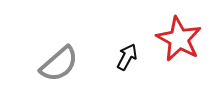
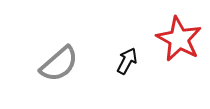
black arrow: moved 4 px down
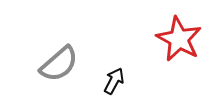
black arrow: moved 13 px left, 20 px down
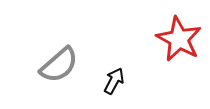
gray semicircle: moved 1 px down
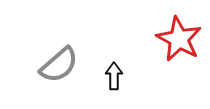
black arrow: moved 5 px up; rotated 28 degrees counterclockwise
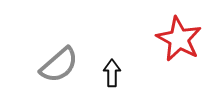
black arrow: moved 2 px left, 3 px up
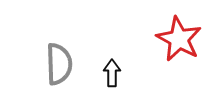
gray semicircle: moved 1 px up; rotated 51 degrees counterclockwise
